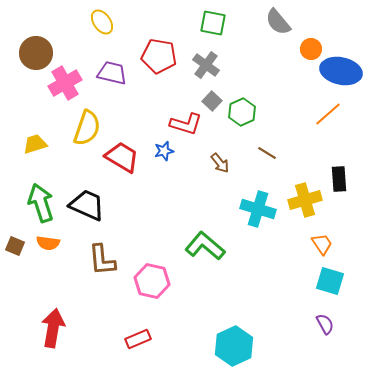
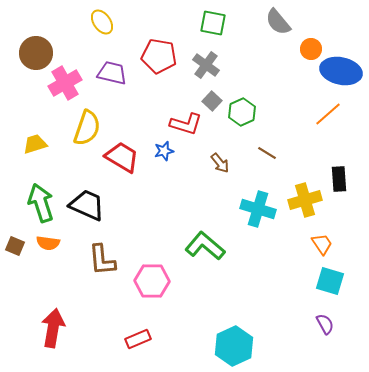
pink hexagon: rotated 12 degrees counterclockwise
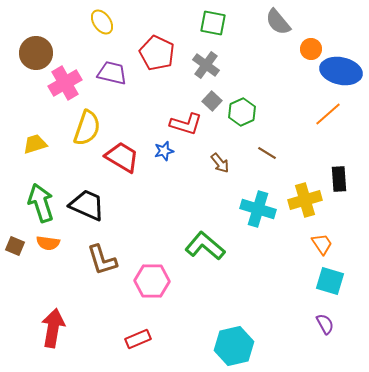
red pentagon: moved 2 px left, 3 px up; rotated 16 degrees clockwise
brown L-shape: rotated 12 degrees counterclockwise
cyan hexagon: rotated 12 degrees clockwise
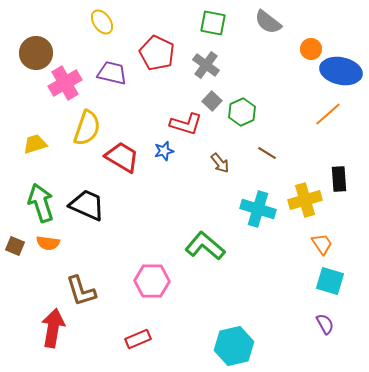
gray semicircle: moved 10 px left; rotated 12 degrees counterclockwise
brown L-shape: moved 21 px left, 31 px down
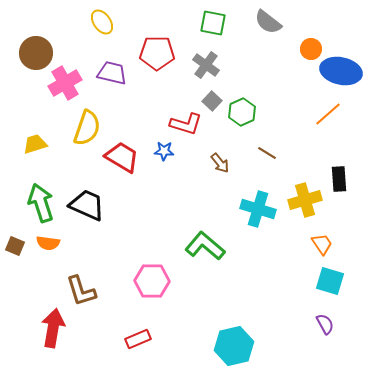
red pentagon: rotated 24 degrees counterclockwise
blue star: rotated 18 degrees clockwise
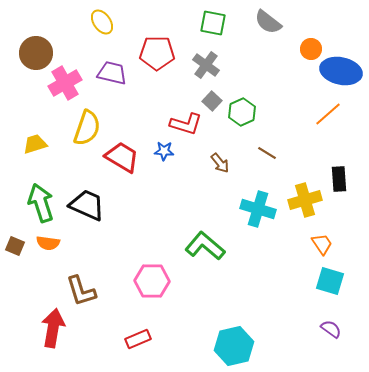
purple semicircle: moved 6 px right, 5 px down; rotated 25 degrees counterclockwise
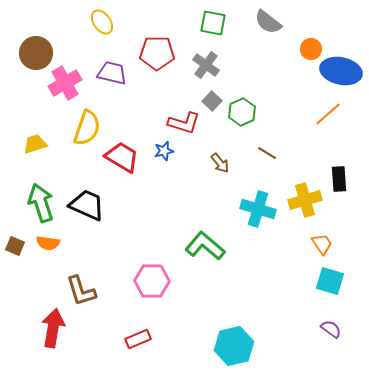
red L-shape: moved 2 px left, 1 px up
blue star: rotated 18 degrees counterclockwise
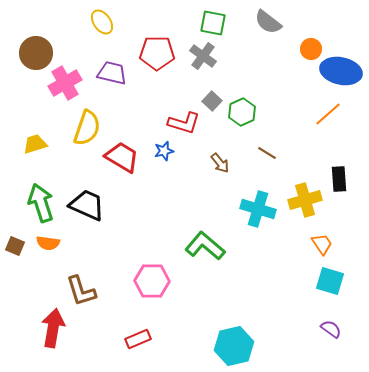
gray cross: moved 3 px left, 9 px up
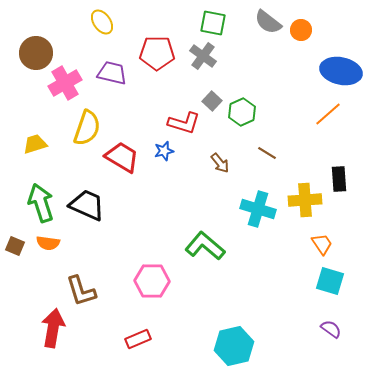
orange circle: moved 10 px left, 19 px up
yellow cross: rotated 12 degrees clockwise
